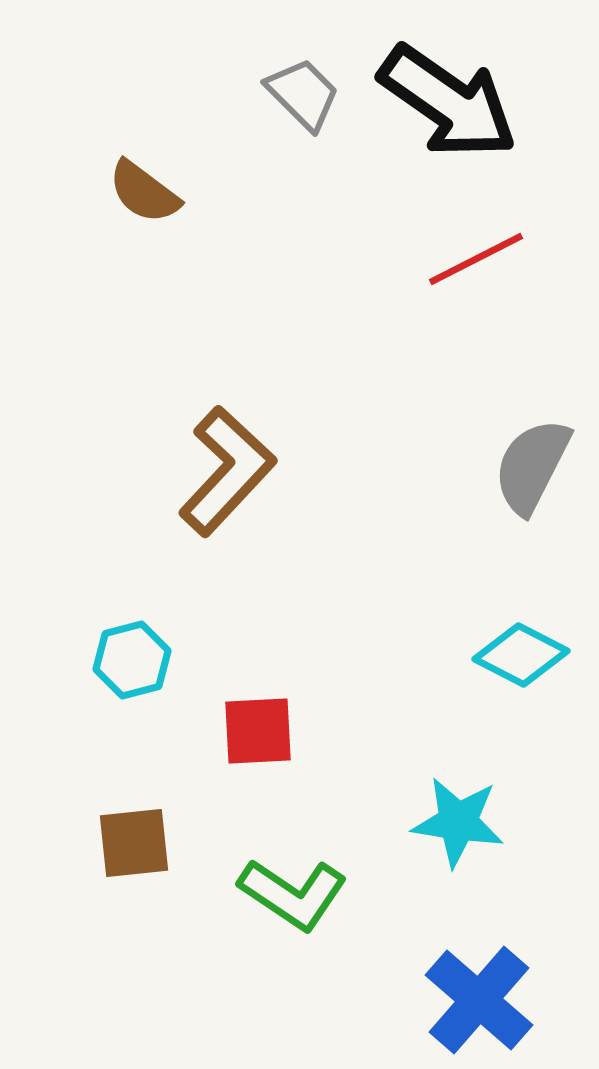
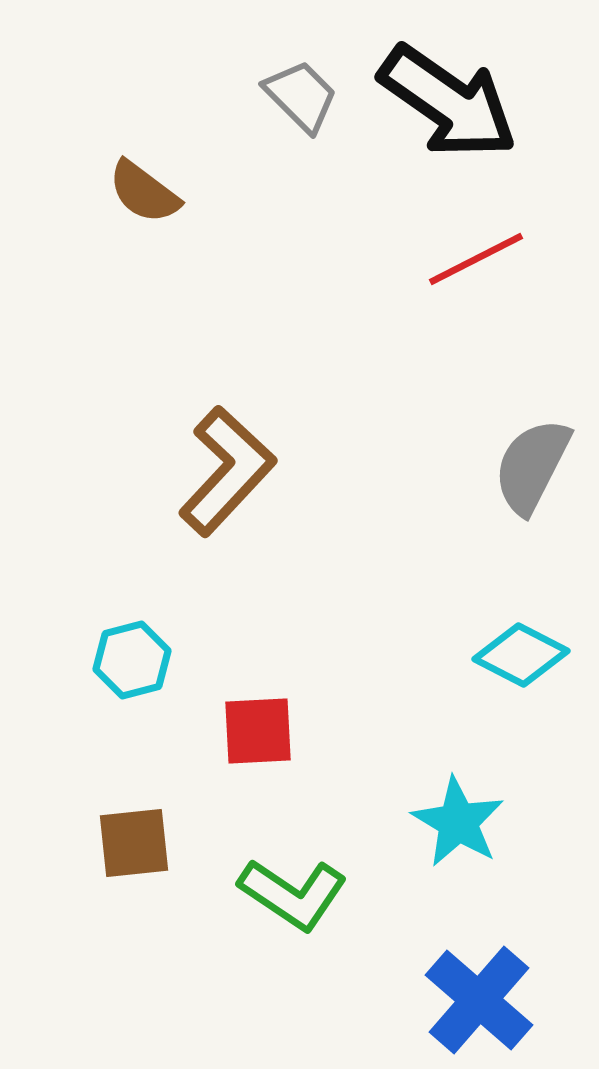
gray trapezoid: moved 2 px left, 2 px down
cyan star: rotated 22 degrees clockwise
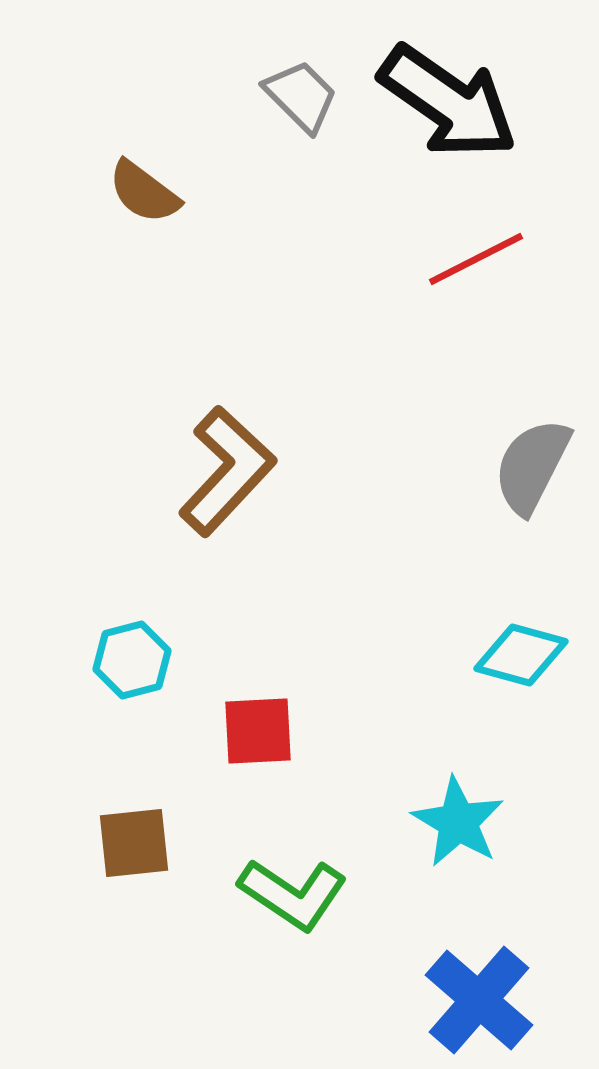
cyan diamond: rotated 12 degrees counterclockwise
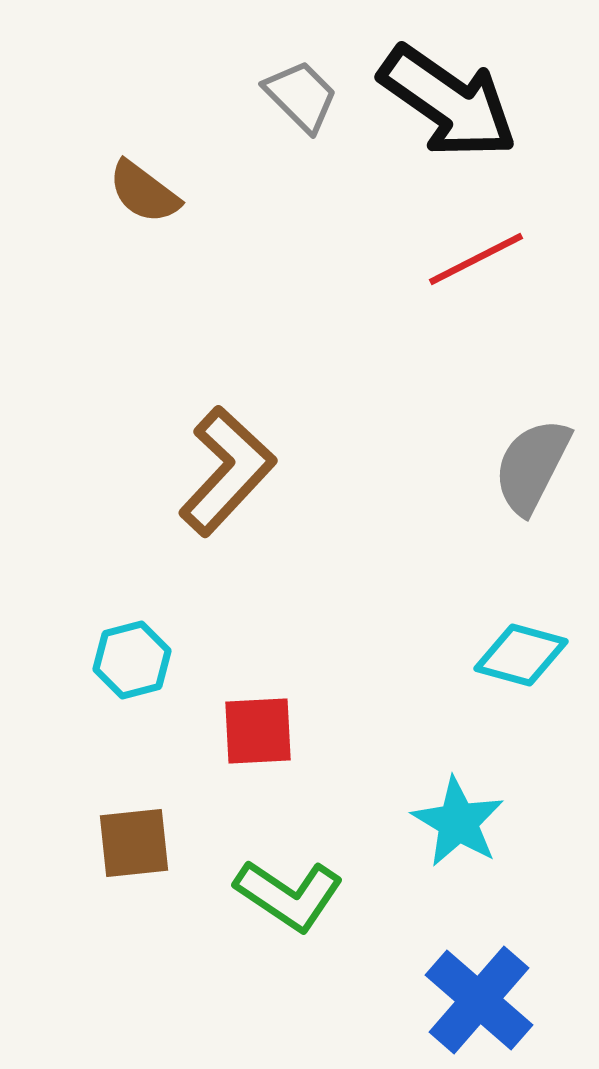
green L-shape: moved 4 px left, 1 px down
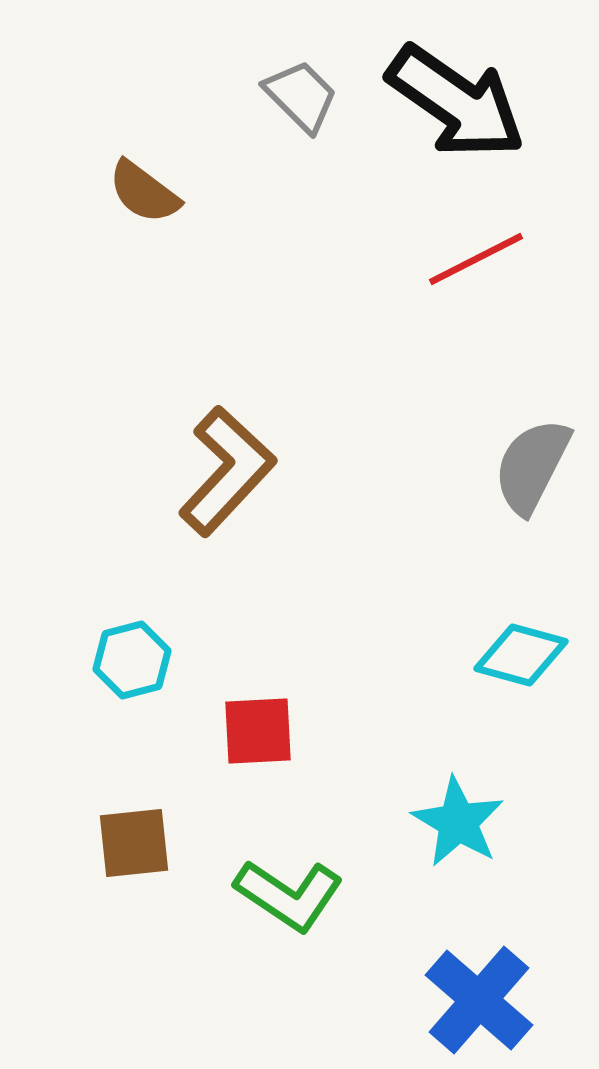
black arrow: moved 8 px right
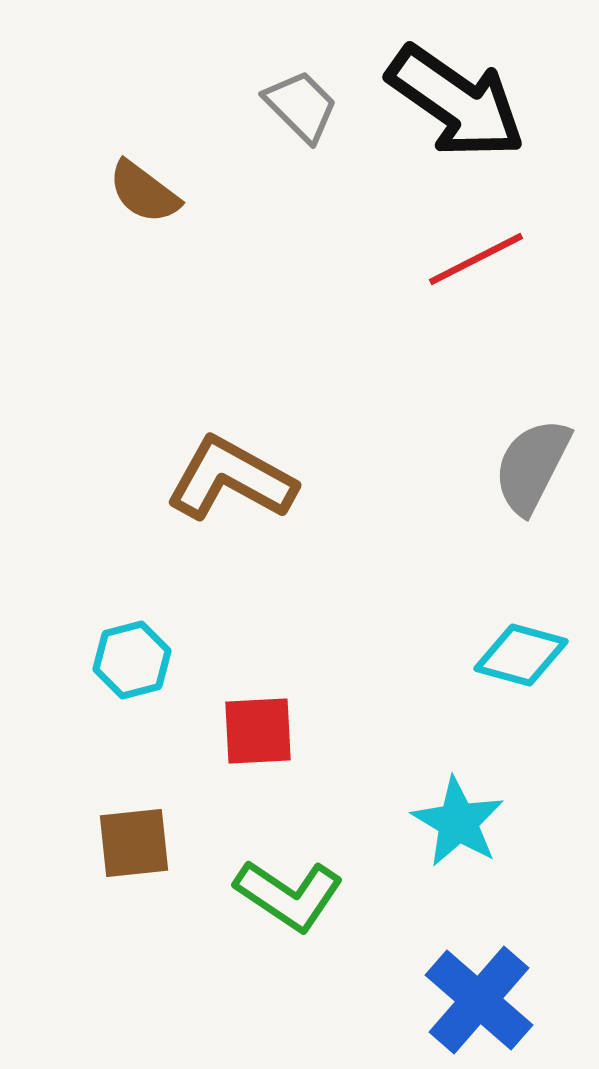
gray trapezoid: moved 10 px down
brown L-shape: moved 4 px right, 8 px down; rotated 104 degrees counterclockwise
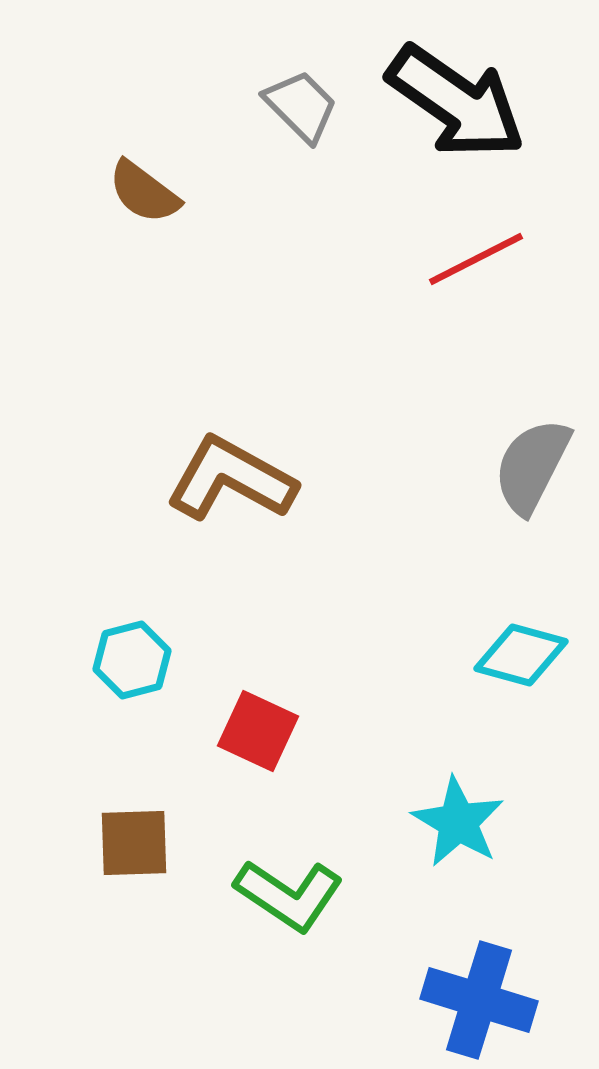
red square: rotated 28 degrees clockwise
brown square: rotated 4 degrees clockwise
blue cross: rotated 24 degrees counterclockwise
